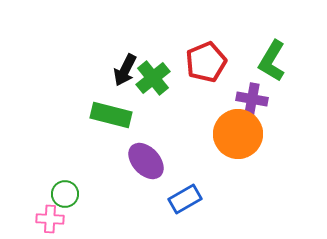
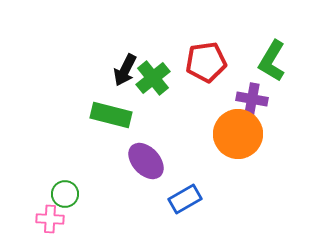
red pentagon: rotated 15 degrees clockwise
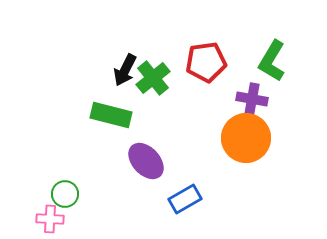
orange circle: moved 8 px right, 4 px down
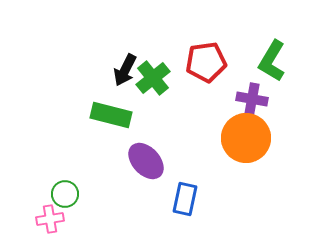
blue rectangle: rotated 48 degrees counterclockwise
pink cross: rotated 12 degrees counterclockwise
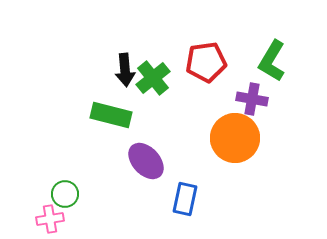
black arrow: rotated 32 degrees counterclockwise
orange circle: moved 11 px left
